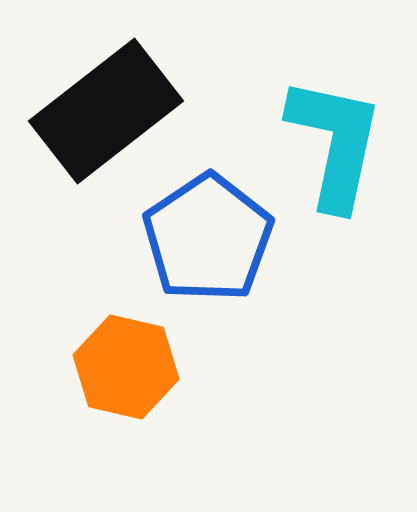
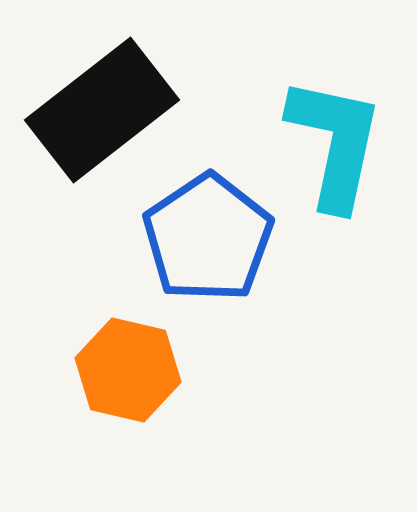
black rectangle: moved 4 px left, 1 px up
orange hexagon: moved 2 px right, 3 px down
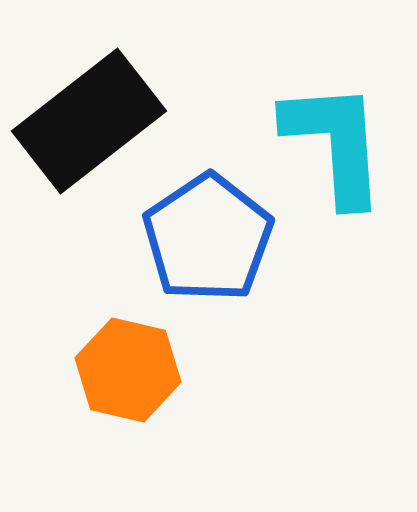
black rectangle: moved 13 px left, 11 px down
cyan L-shape: rotated 16 degrees counterclockwise
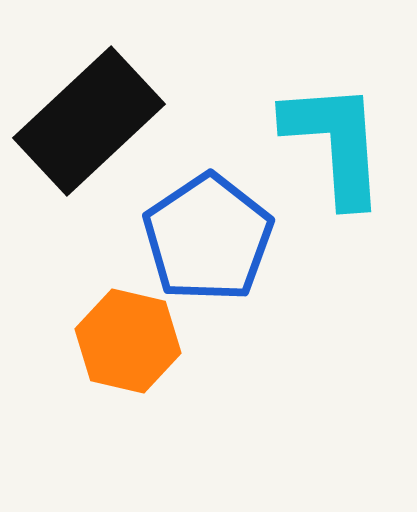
black rectangle: rotated 5 degrees counterclockwise
orange hexagon: moved 29 px up
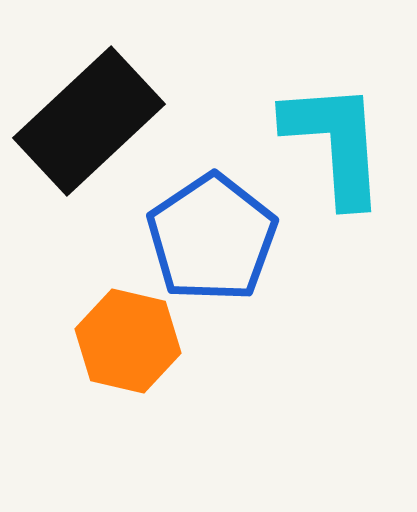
blue pentagon: moved 4 px right
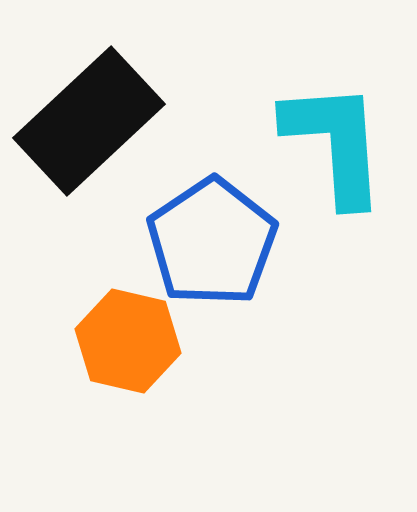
blue pentagon: moved 4 px down
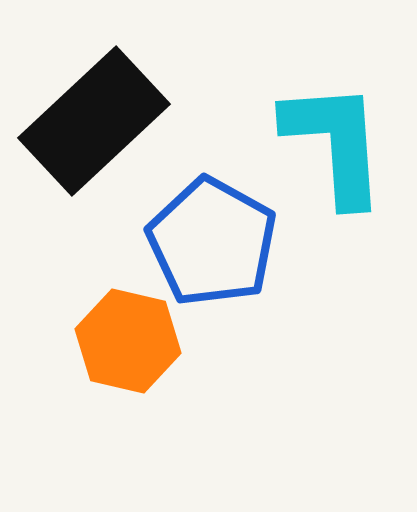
black rectangle: moved 5 px right
blue pentagon: rotated 9 degrees counterclockwise
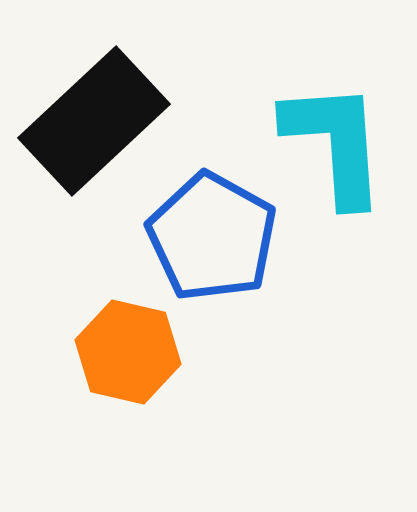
blue pentagon: moved 5 px up
orange hexagon: moved 11 px down
